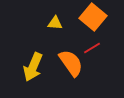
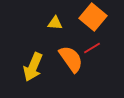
orange semicircle: moved 4 px up
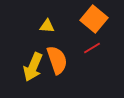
orange square: moved 1 px right, 2 px down
yellow triangle: moved 8 px left, 3 px down
orange semicircle: moved 14 px left, 1 px down; rotated 16 degrees clockwise
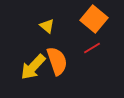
yellow triangle: rotated 35 degrees clockwise
orange semicircle: moved 1 px down
yellow arrow: rotated 20 degrees clockwise
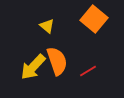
red line: moved 4 px left, 23 px down
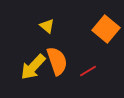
orange square: moved 12 px right, 10 px down
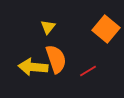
yellow triangle: moved 1 px right, 1 px down; rotated 28 degrees clockwise
orange semicircle: moved 1 px left, 2 px up
yellow arrow: rotated 52 degrees clockwise
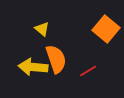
yellow triangle: moved 6 px left, 2 px down; rotated 28 degrees counterclockwise
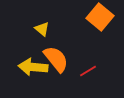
orange square: moved 6 px left, 12 px up
orange semicircle: rotated 20 degrees counterclockwise
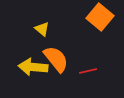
red line: rotated 18 degrees clockwise
